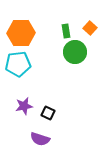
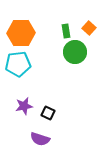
orange square: moved 1 px left
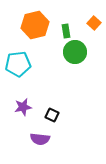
orange square: moved 5 px right, 5 px up
orange hexagon: moved 14 px right, 8 px up; rotated 12 degrees counterclockwise
purple star: moved 1 px left, 1 px down
black square: moved 4 px right, 2 px down
purple semicircle: rotated 12 degrees counterclockwise
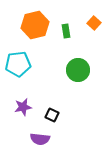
green circle: moved 3 px right, 18 px down
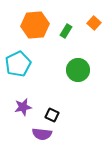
orange hexagon: rotated 8 degrees clockwise
green rectangle: rotated 40 degrees clockwise
cyan pentagon: rotated 20 degrees counterclockwise
purple semicircle: moved 2 px right, 5 px up
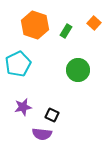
orange hexagon: rotated 24 degrees clockwise
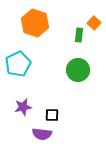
orange hexagon: moved 2 px up
green rectangle: moved 13 px right, 4 px down; rotated 24 degrees counterclockwise
black square: rotated 24 degrees counterclockwise
